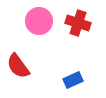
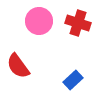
blue rectangle: rotated 18 degrees counterclockwise
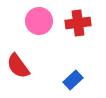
red cross: rotated 25 degrees counterclockwise
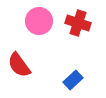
red cross: rotated 25 degrees clockwise
red semicircle: moved 1 px right, 1 px up
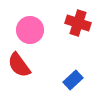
pink circle: moved 9 px left, 9 px down
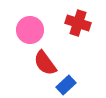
red semicircle: moved 26 px right, 2 px up
blue rectangle: moved 7 px left, 5 px down
